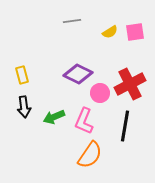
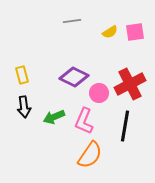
purple diamond: moved 4 px left, 3 px down
pink circle: moved 1 px left
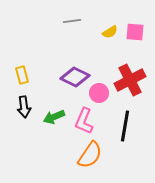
pink square: rotated 12 degrees clockwise
purple diamond: moved 1 px right
red cross: moved 4 px up
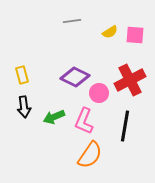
pink square: moved 3 px down
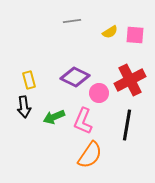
yellow rectangle: moved 7 px right, 5 px down
pink L-shape: moved 1 px left
black line: moved 2 px right, 1 px up
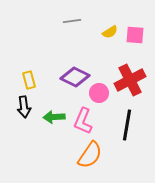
green arrow: rotated 20 degrees clockwise
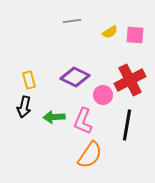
pink circle: moved 4 px right, 2 px down
black arrow: rotated 20 degrees clockwise
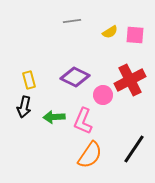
black line: moved 7 px right, 24 px down; rotated 24 degrees clockwise
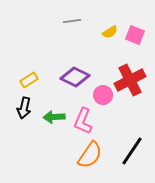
pink square: rotated 18 degrees clockwise
yellow rectangle: rotated 72 degrees clockwise
black arrow: moved 1 px down
black line: moved 2 px left, 2 px down
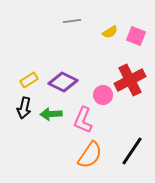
pink square: moved 1 px right, 1 px down
purple diamond: moved 12 px left, 5 px down
green arrow: moved 3 px left, 3 px up
pink L-shape: moved 1 px up
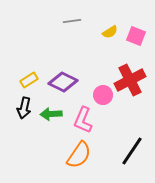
orange semicircle: moved 11 px left
